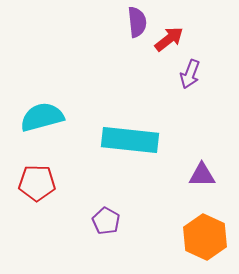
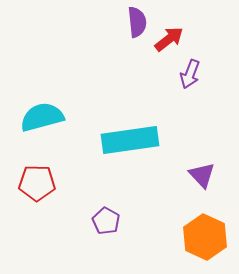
cyan rectangle: rotated 14 degrees counterclockwise
purple triangle: rotated 48 degrees clockwise
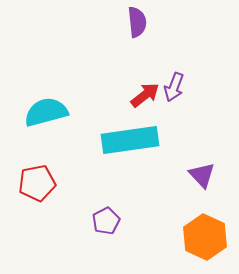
red arrow: moved 24 px left, 56 px down
purple arrow: moved 16 px left, 13 px down
cyan semicircle: moved 4 px right, 5 px up
red pentagon: rotated 12 degrees counterclockwise
purple pentagon: rotated 16 degrees clockwise
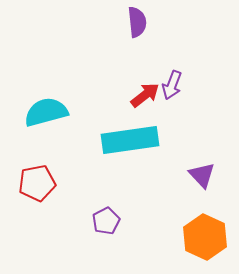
purple arrow: moved 2 px left, 2 px up
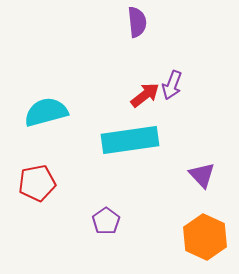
purple pentagon: rotated 8 degrees counterclockwise
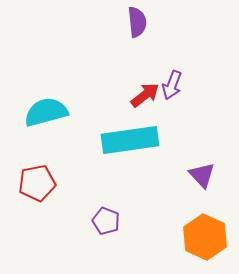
purple pentagon: rotated 16 degrees counterclockwise
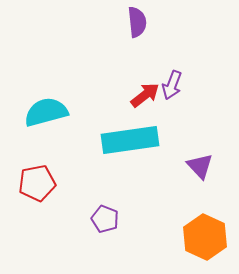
purple triangle: moved 2 px left, 9 px up
purple pentagon: moved 1 px left, 2 px up
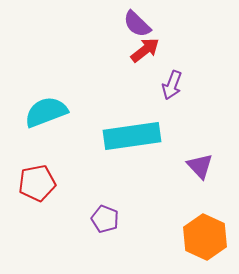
purple semicircle: moved 2 px down; rotated 140 degrees clockwise
red arrow: moved 45 px up
cyan semicircle: rotated 6 degrees counterclockwise
cyan rectangle: moved 2 px right, 4 px up
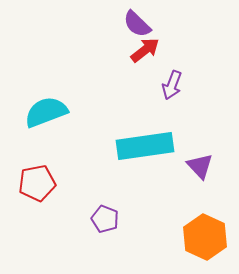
cyan rectangle: moved 13 px right, 10 px down
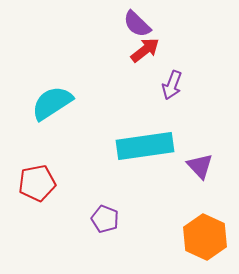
cyan semicircle: moved 6 px right, 9 px up; rotated 12 degrees counterclockwise
